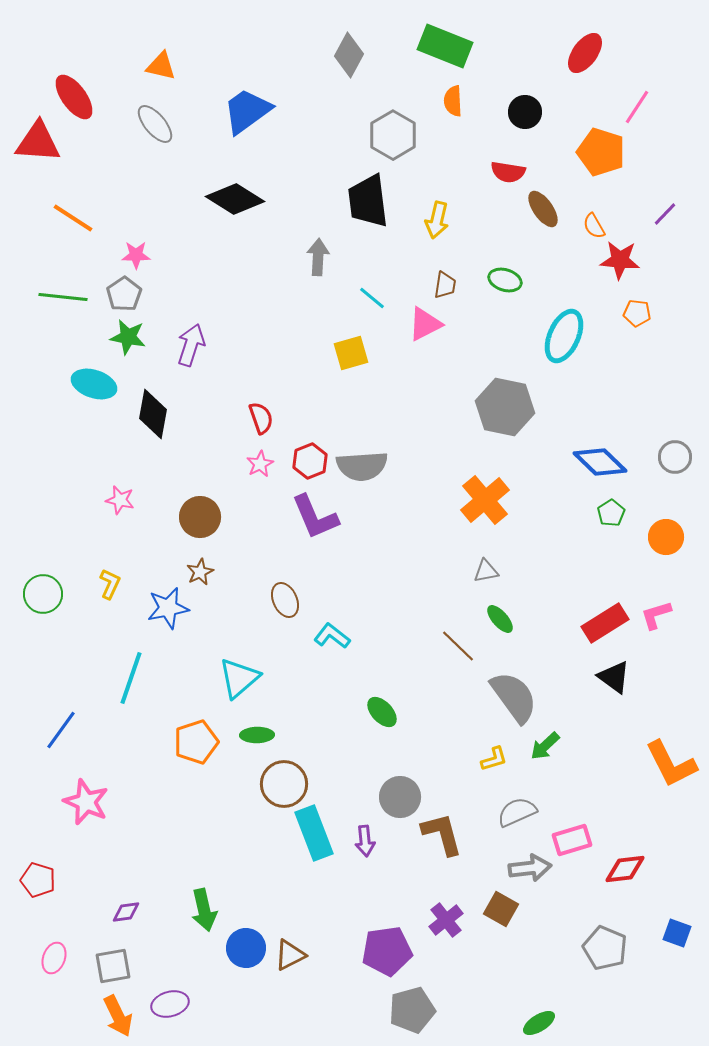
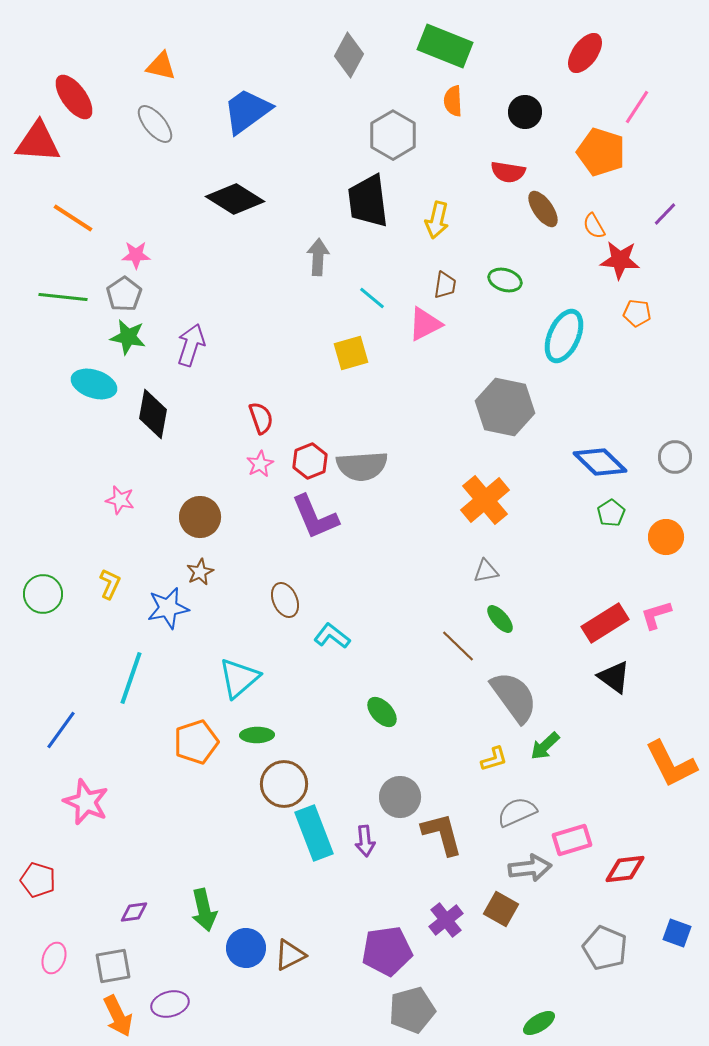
purple diamond at (126, 912): moved 8 px right
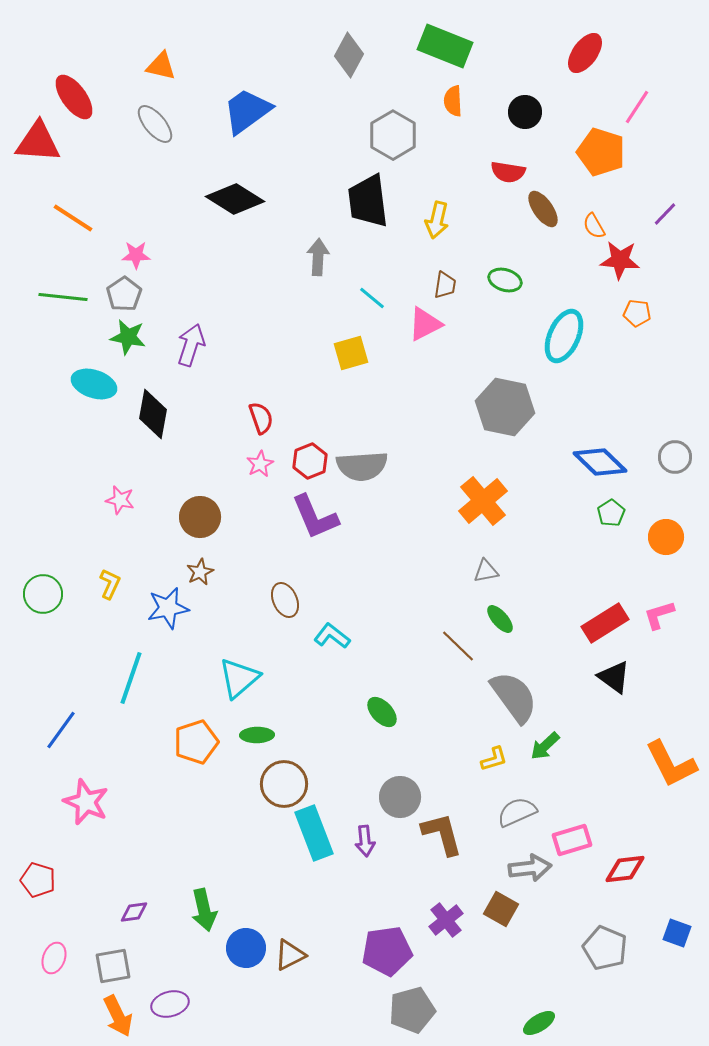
orange cross at (485, 500): moved 2 px left, 1 px down
pink L-shape at (656, 615): moved 3 px right
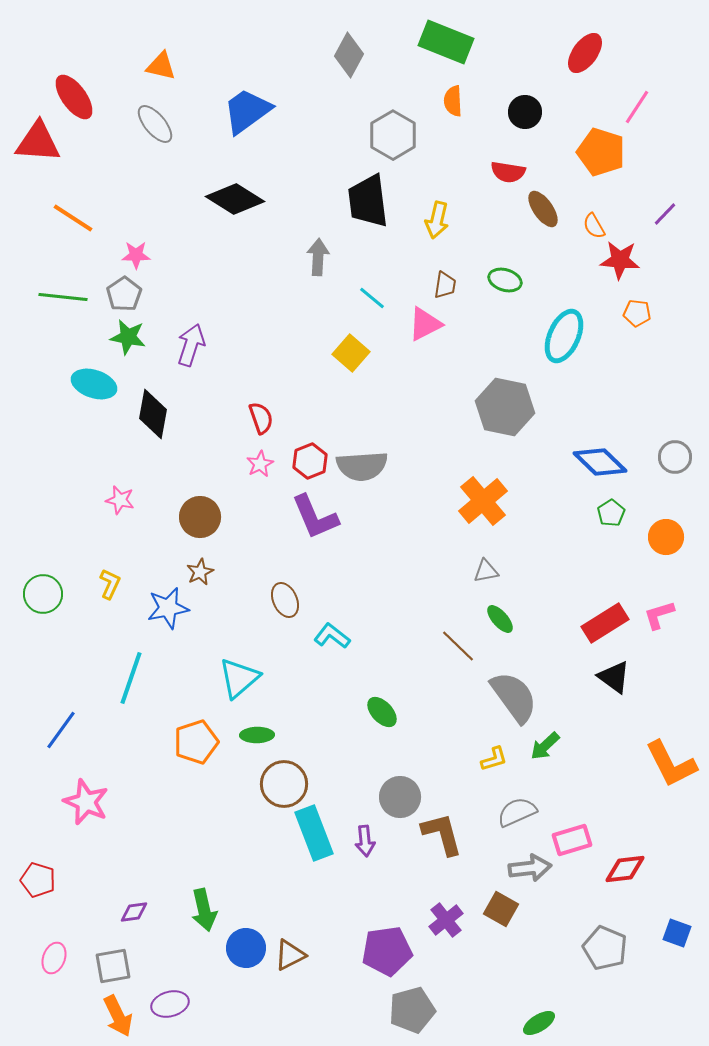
green rectangle at (445, 46): moved 1 px right, 4 px up
yellow square at (351, 353): rotated 33 degrees counterclockwise
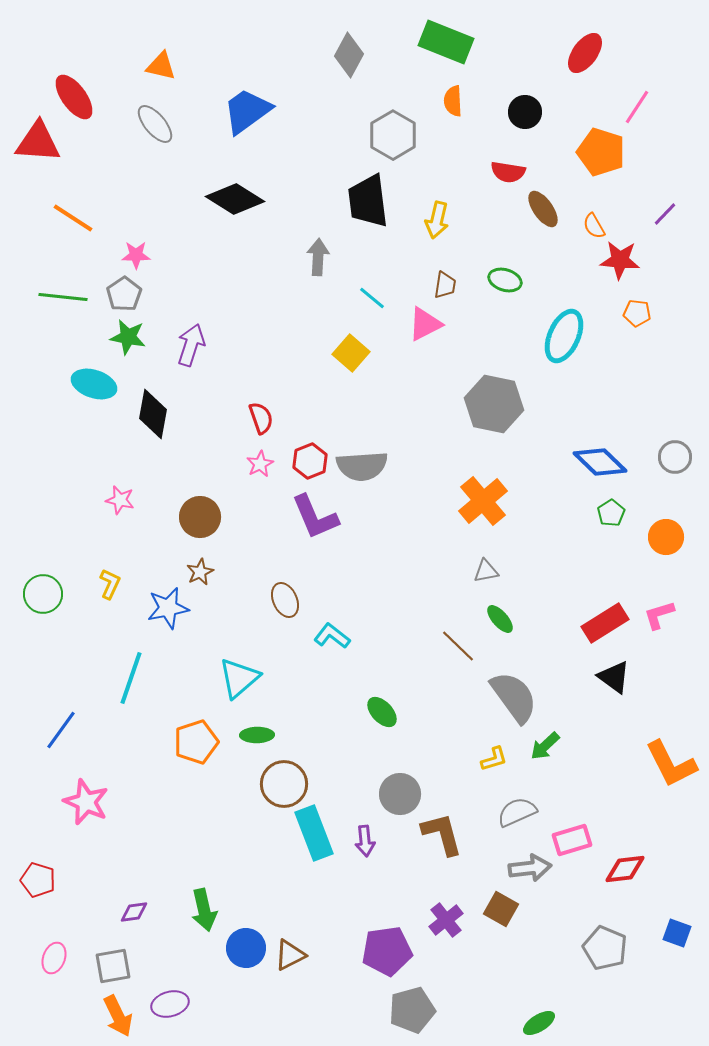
gray hexagon at (505, 407): moved 11 px left, 3 px up
gray circle at (400, 797): moved 3 px up
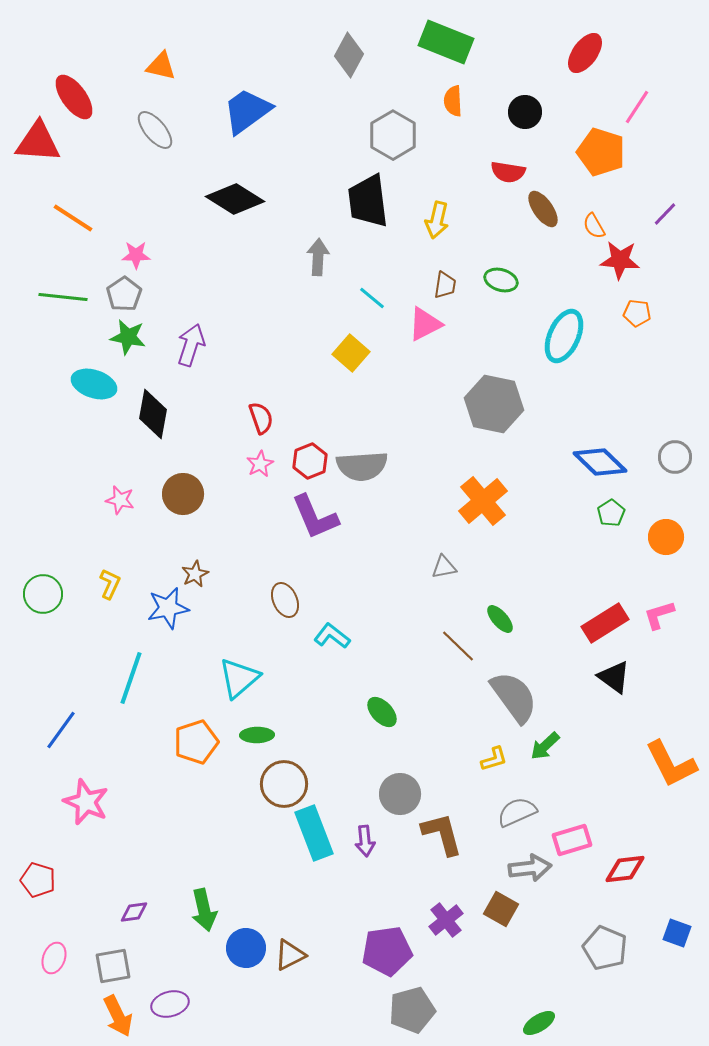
gray ellipse at (155, 124): moved 6 px down
green ellipse at (505, 280): moved 4 px left
brown circle at (200, 517): moved 17 px left, 23 px up
gray triangle at (486, 571): moved 42 px left, 4 px up
brown star at (200, 572): moved 5 px left, 2 px down
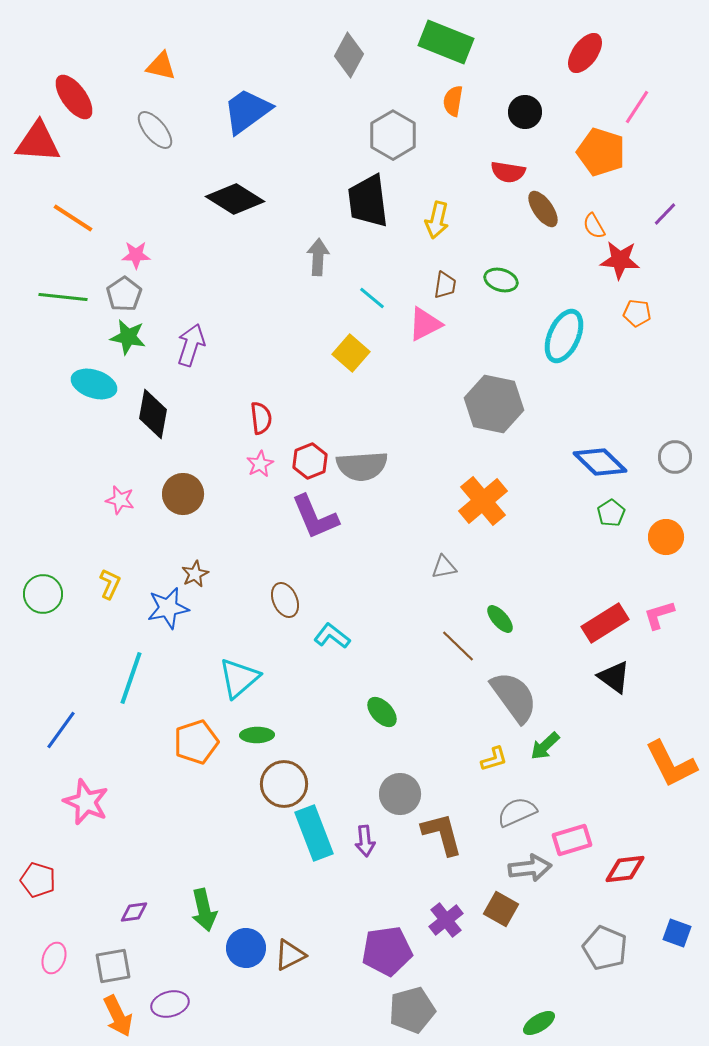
orange semicircle at (453, 101): rotated 12 degrees clockwise
red semicircle at (261, 418): rotated 12 degrees clockwise
